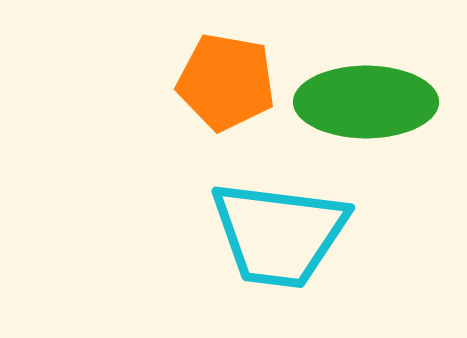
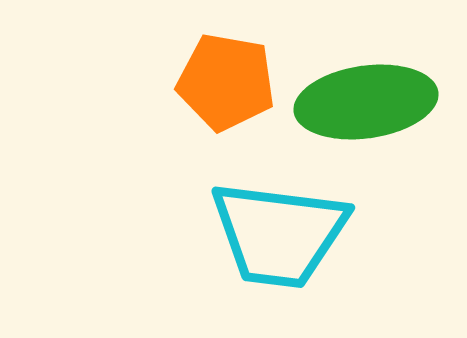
green ellipse: rotated 8 degrees counterclockwise
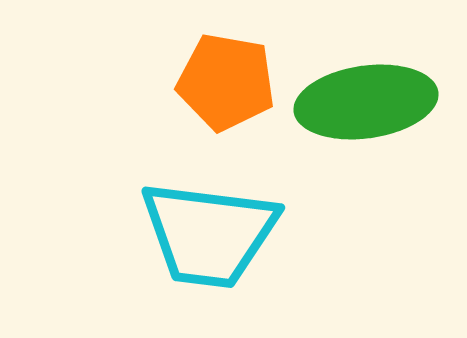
cyan trapezoid: moved 70 px left
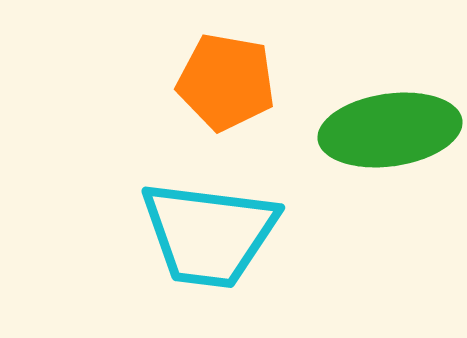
green ellipse: moved 24 px right, 28 px down
